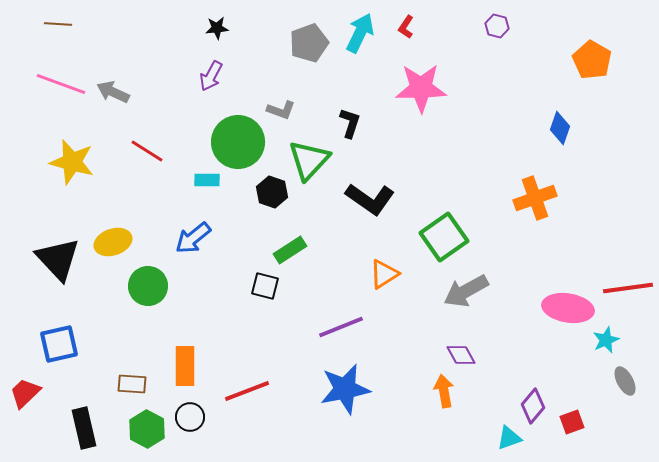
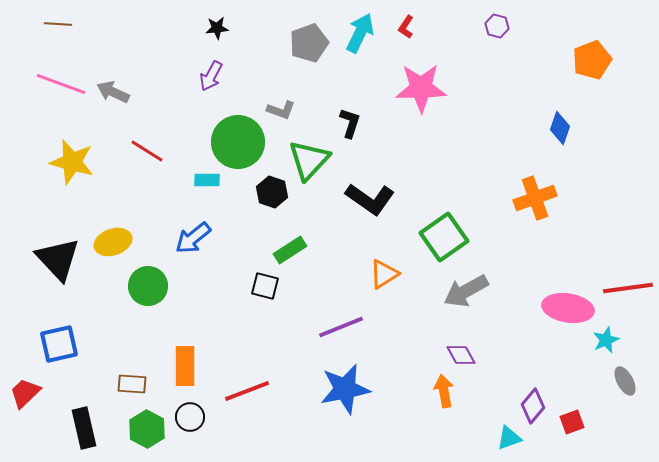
orange pentagon at (592, 60): rotated 21 degrees clockwise
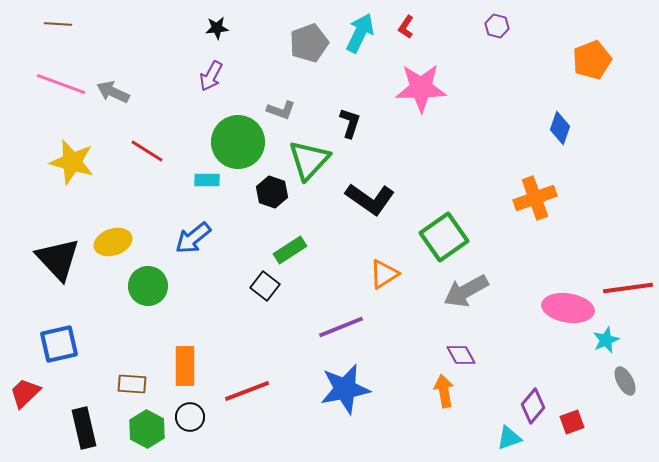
black square at (265, 286): rotated 24 degrees clockwise
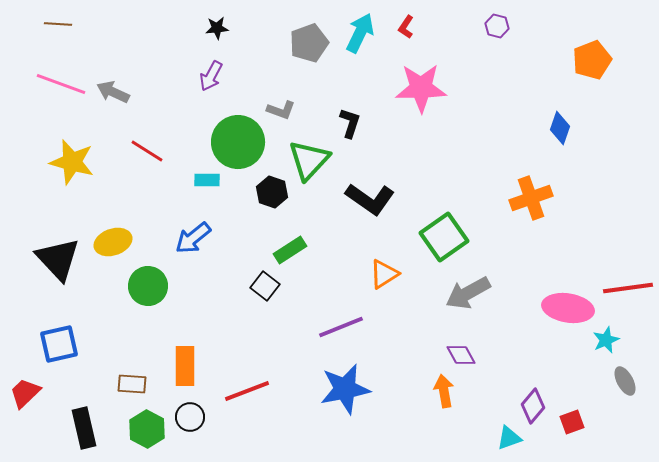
orange cross at (535, 198): moved 4 px left
gray arrow at (466, 291): moved 2 px right, 2 px down
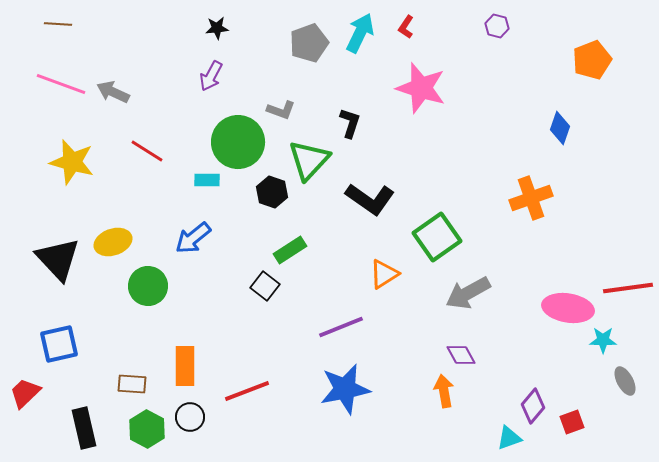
pink star at (421, 88): rotated 18 degrees clockwise
green square at (444, 237): moved 7 px left
cyan star at (606, 340): moved 3 px left; rotated 24 degrees clockwise
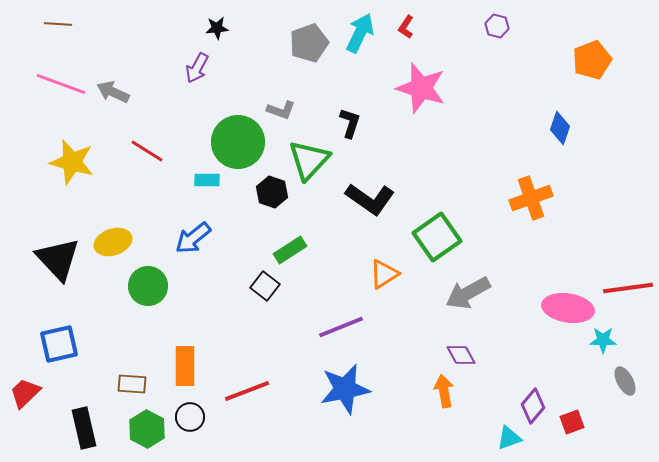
purple arrow at (211, 76): moved 14 px left, 8 px up
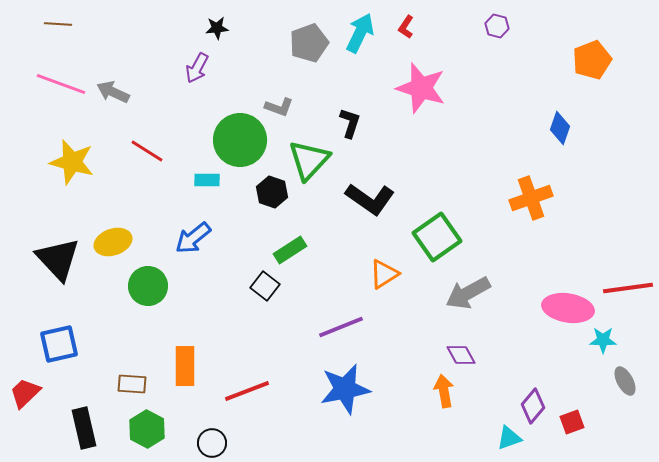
gray L-shape at (281, 110): moved 2 px left, 3 px up
green circle at (238, 142): moved 2 px right, 2 px up
black circle at (190, 417): moved 22 px right, 26 px down
